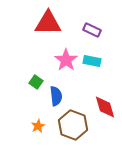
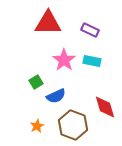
purple rectangle: moved 2 px left
pink star: moved 2 px left
green square: rotated 24 degrees clockwise
blue semicircle: rotated 72 degrees clockwise
orange star: moved 1 px left
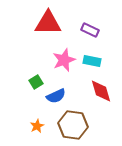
pink star: rotated 15 degrees clockwise
red diamond: moved 4 px left, 16 px up
brown hexagon: rotated 12 degrees counterclockwise
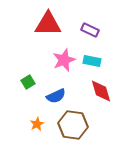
red triangle: moved 1 px down
green square: moved 8 px left
orange star: moved 2 px up
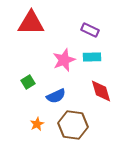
red triangle: moved 17 px left, 1 px up
cyan rectangle: moved 4 px up; rotated 12 degrees counterclockwise
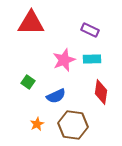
cyan rectangle: moved 2 px down
green square: rotated 24 degrees counterclockwise
red diamond: moved 1 px down; rotated 25 degrees clockwise
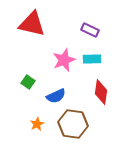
red triangle: moved 1 px right, 1 px down; rotated 12 degrees clockwise
brown hexagon: moved 1 px up
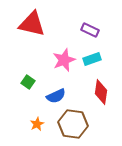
cyan rectangle: rotated 18 degrees counterclockwise
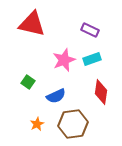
brown hexagon: rotated 16 degrees counterclockwise
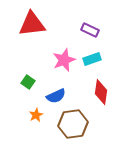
red triangle: rotated 20 degrees counterclockwise
orange star: moved 1 px left, 9 px up
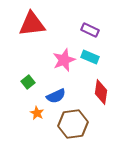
cyan rectangle: moved 2 px left, 2 px up; rotated 42 degrees clockwise
green square: rotated 16 degrees clockwise
orange star: moved 1 px right, 2 px up; rotated 16 degrees counterclockwise
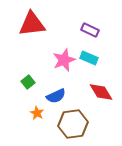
cyan rectangle: moved 1 px left, 1 px down
red diamond: rotated 40 degrees counterclockwise
